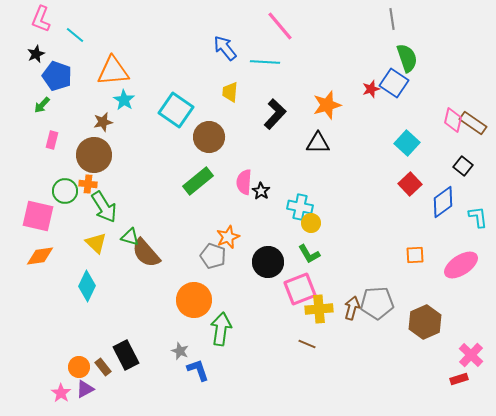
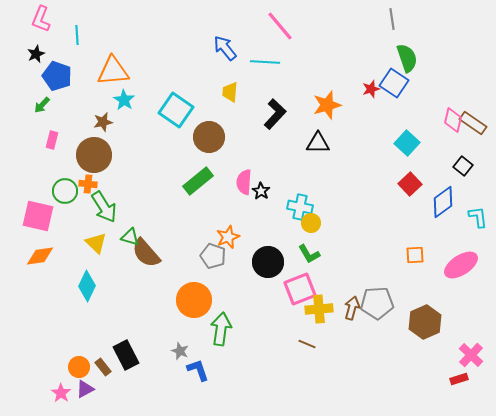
cyan line at (75, 35): moved 2 px right; rotated 48 degrees clockwise
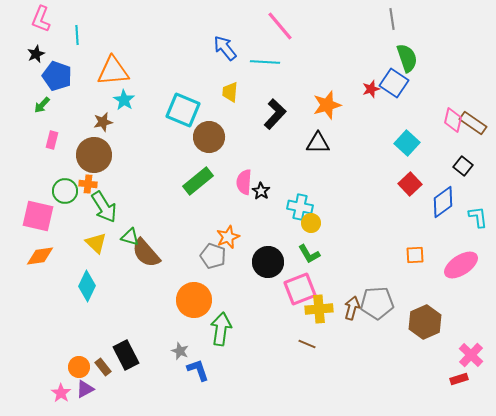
cyan square at (176, 110): moved 7 px right; rotated 12 degrees counterclockwise
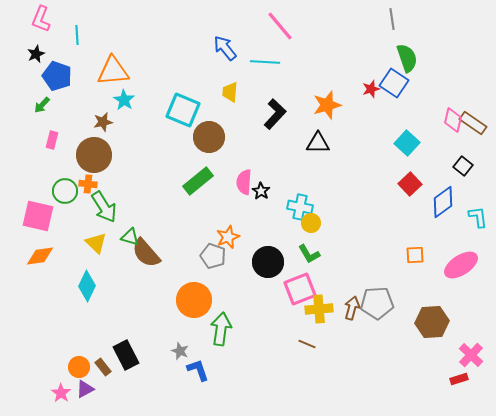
brown hexagon at (425, 322): moved 7 px right; rotated 20 degrees clockwise
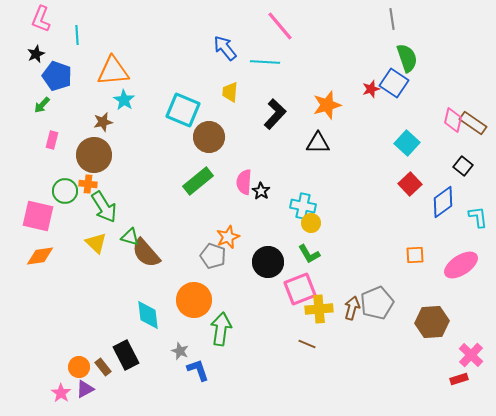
cyan cross at (300, 207): moved 3 px right, 1 px up
cyan diamond at (87, 286): moved 61 px right, 29 px down; rotated 32 degrees counterclockwise
gray pentagon at (377, 303): rotated 20 degrees counterclockwise
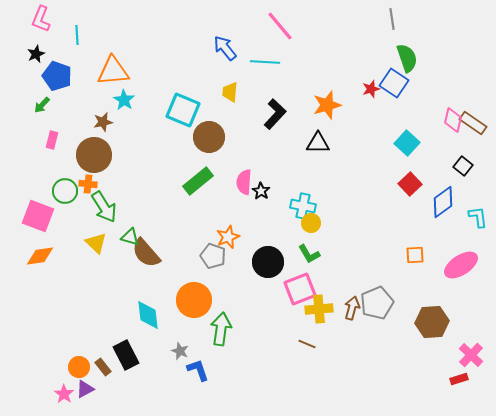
pink square at (38, 216): rotated 8 degrees clockwise
pink star at (61, 393): moved 3 px right, 1 px down
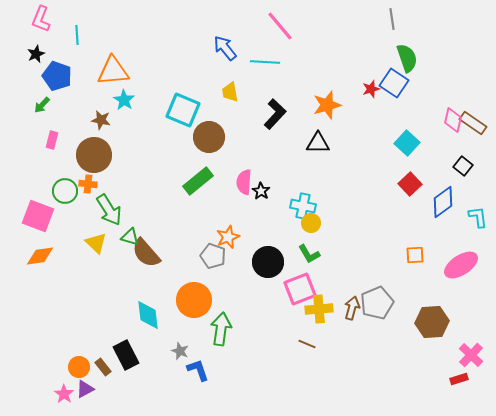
yellow trapezoid at (230, 92): rotated 15 degrees counterclockwise
brown star at (103, 122): moved 2 px left, 2 px up; rotated 24 degrees clockwise
green arrow at (104, 207): moved 5 px right, 3 px down
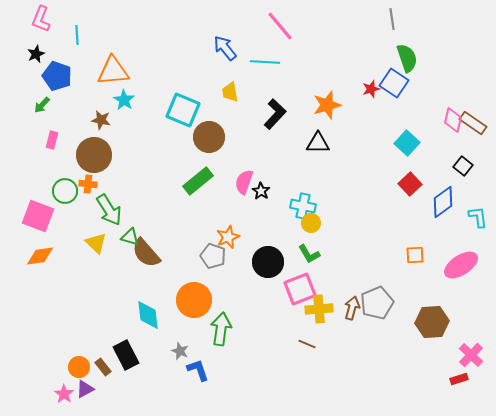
pink semicircle at (244, 182): rotated 15 degrees clockwise
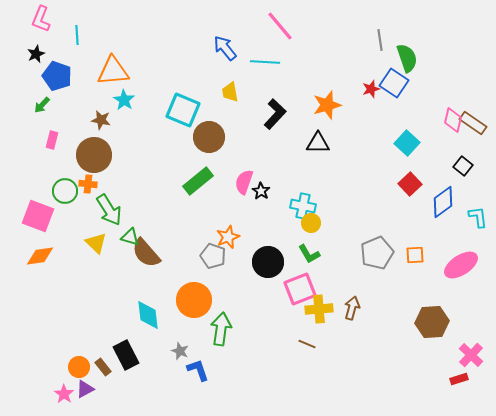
gray line at (392, 19): moved 12 px left, 21 px down
gray pentagon at (377, 303): moved 50 px up
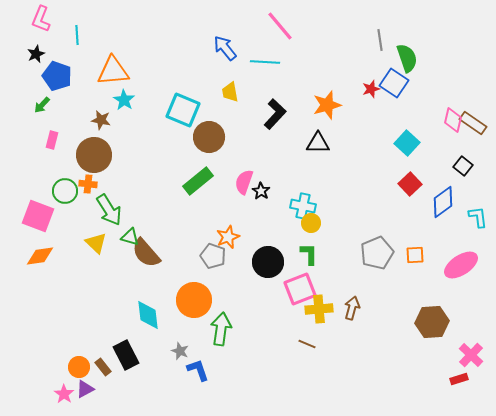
green L-shape at (309, 254): rotated 150 degrees counterclockwise
